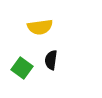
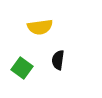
black semicircle: moved 7 px right
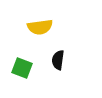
green square: rotated 15 degrees counterclockwise
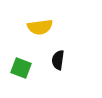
green square: moved 1 px left
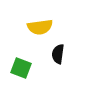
black semicircle: moved 6 px up
